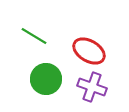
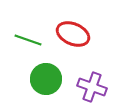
green line: moved 6 px left, 4 px down; rotated 12 degrees counterclockwise
red ellipse: moved 16 px left, 17 px up; rotated 8 degrees counterclockwise
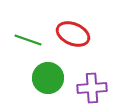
green circle: moved 2 px right, 1 px up
purple cross: moved 1 px down; rotated 24 degrees counterclockwise
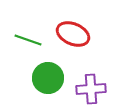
purple cross: moved 1 px left, 1 px down
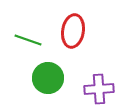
red ellipse: moved 3 px up; rotated 76 degrees clockwise
purple cross: moved 8 px right
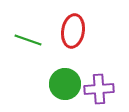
green circle: moved 17 px right, 6 px down
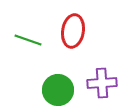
green circle: moved 7 px left, 6 px down
purple cross: moved 3 px right, 6 px up
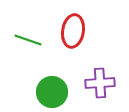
purple cross: moved 2 px left
green circle: moved 6 px left, 2 px down
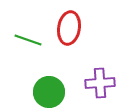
red ellipse: moved 4 px left, 3 px up
green circle: moved 3 px left
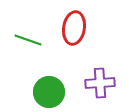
red ellipse: moved 5 px right
